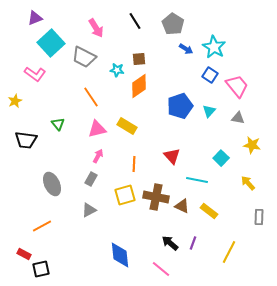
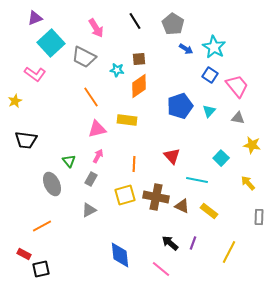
green triangle at (58, 124): moved 11 px right, 37 px down
yellow rectangle at (127, 126): moved 6 px up; rotated 24 degrees counterclockwise
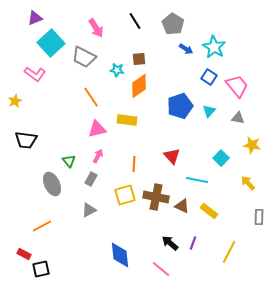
blue square at (210, 75): moved 1 px left, 2 px down
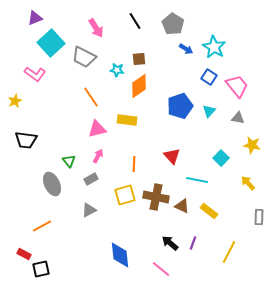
gray rectangle at (91, 179): rotated 32 degrees clockwise
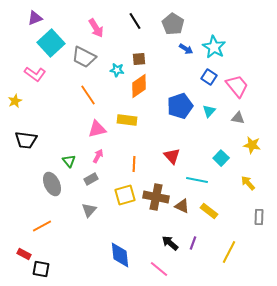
orange line at (91, 97): moved 3 px left, 2 px up
gray triangle at (89, 210): rotated 21 degrees counterclockwise
black square at (41, 269): rotated 24 degrees clockwise
pink line at (161, 269): moved 2 px left
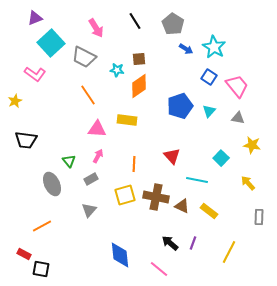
pink triangle at (97, 129): rotated 18 degrees clockwise
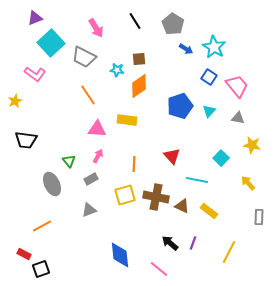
gray triangle at (89, 210): rotated 28 degrees clockwise
black square at (41, 269): rotated 30 degrees counterclockwise
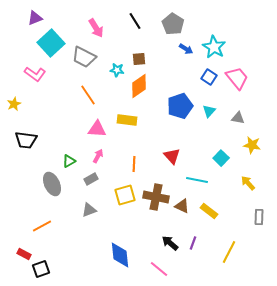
pink trapezoid at (237, 86): moved 8 px up
yellow star at (15, 101): moved 1 px left, 3 px down
green triangle at (69, 161): rotated 40 degrees clockwise
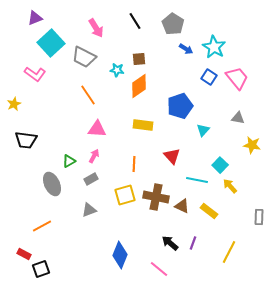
cyan triangle at (209, 111): moved 6 px left, 19 px down
yellow rectangle at (127, 120): moved 16 px right, 5 px down
pink arrow at (98, 156): moved 4 px left
cyan square at (221, 158): moved 1 px left, 7 px down
yellow arrow at (248, 183): moved 18 px left, 3 px down
blue diamond at (120, 255): rotated 28 degrees clockwise
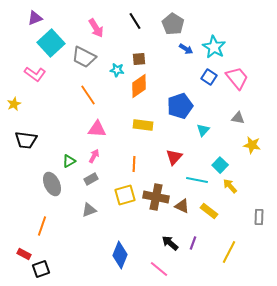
red triangle at (172, 156): moved 2 px right, 1 px down; rotated 24 degrees clockwise
orange line at (42, 226): rotated 42 degrees counterclockwise
